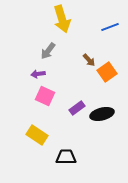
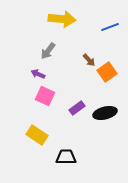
yellow arrow: rotated 68 degrees counterclockwise
purple arrow: rotated 32 degrees clockwise
black ellipse: moved 3 px right, 1 px up
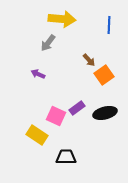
blue line: moved 1 px left, 2 px up; rotated 66 degrees counterclockwise
gray arrow: moved 8 px up
orange square: moved 3 px left, 3 px down
pink square: moved 11 px right, 20 px down
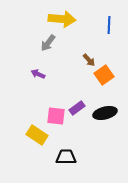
pink square: rotated 18 degrees counterclockwise
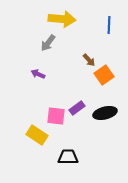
black trapezoid: moved 2 px right
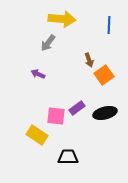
brown arrow: rotated 24 degrees clockwise
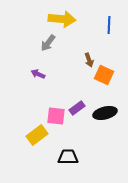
orange square: rotated 30 degrees counterclockwise
yellow rectangle: rotated 70 degrees counterclockwise
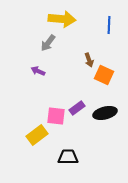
purple arrow: moved 3 px up
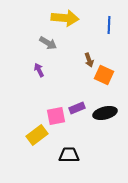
yellow arrow: moved 3 px right, 1 px up
gray arrow: rotated 96 degrees counterclockwise
purple arrow: moved 1 px right, 1 px up; rotated 40 degrees clockwise
purple rectangle: rotated 14 degrees clockwise
pink square: rotated 18 degrees counterclockwise
black trapezoid: moved 1 px right, 2 px up
